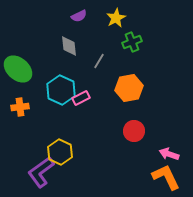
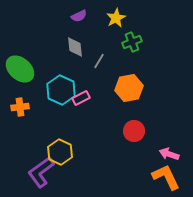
gray diamond: moved 6 px right, 1 px down
green ellipse: moved 2 px right
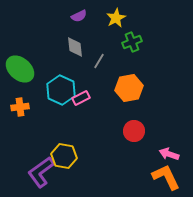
yellow hexagon: moved 4 px right, 4 px down; rotated 15 degrees counterclockwise
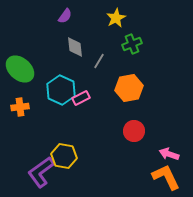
purple semicircle: moved 14 px left; rotated 28 degrees counterclockwise
green cross: moved 2 px down
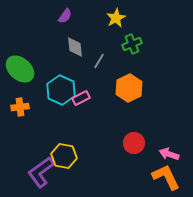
orange hexagon: rotated 16 degrees counterclockwise
red circle: moved 12 px down
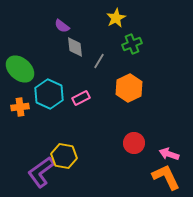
purple semicircle: moved 3 px left, 10 px down; rotated 91 degrees clockwise
cyan hexagon: moved 12 px left, 4 px down
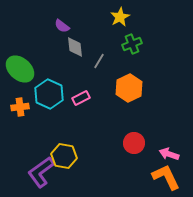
yellow star: moved 4 px right, 1 px up
